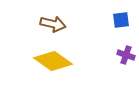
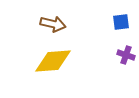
blue square: moved 2 px down
yellow diamond: rotated 39 degrees counterclockwise
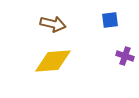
blue square: moved 11 px left, 2 px up
purple cross: moved 1 px left, 1 px down
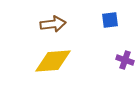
brown arrow: rotated 20 degrees counterclockwise
purple cross: moved 4 px down
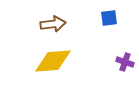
blue square: moved 1 px left, 2 px up
purple cross: moved 2 px down
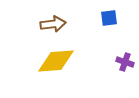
yellow diamond: moved 3 px right
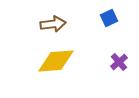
blue square: rotated 18 degrees counterclockwise
purple cross: moved 6 px left; rotated 30 degrees clockwise
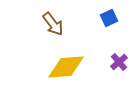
brown arrow: rotated 60 degrees clockwise
yellow diamond: moved 10 px right, 6 px down
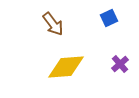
purple cross: moved 1 px right, 2 px down
